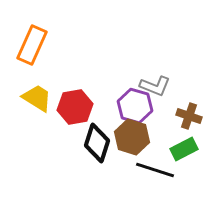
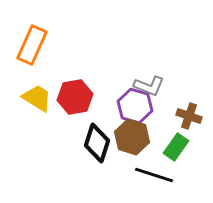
gray L-shape: moved 6 px left
red hexagon: moved 10 px up
green rectangle: moved 8 px left, 2 px up; rotated 28 degrees counterclockwise
black line: moved 1 px left, 5 px down
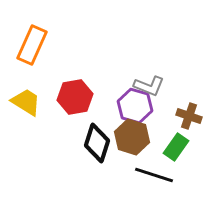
yellow trapezoid: moved 11 px left, 4 px down
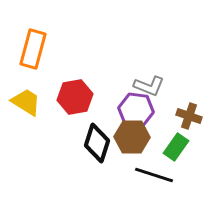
orange rectangle: moved 1 px right, 4 px down; rotated 9 degrees counterclockwise
purple hexagon: moved 1 px right, 4 px down; rotated 8 degrees counterclockwise
brown hexagon: rotated 16 degrees counterclockwise
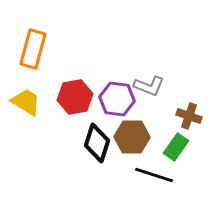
purple hexagon: moved 19 px left, 11 px up
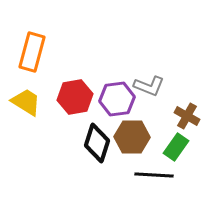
orange rectangle: moved 1 px left, 3 px down
purple hexagon: rotated 16 degrees counterclockwise
brown cross: moved 2 px left; rotated 10 degrees clockwise
black line: rotated 15 degrees counterclockwise
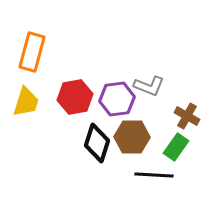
yellow trapezoid: rotated 76 degrees clockwise
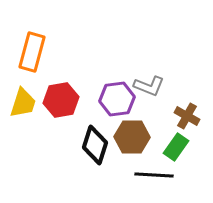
red hexagon: moved 14 px left, 3 px down
yellow trapezoid: moved 3 px left, 1 px down
black diamond: moved 2 px left, 2 px down
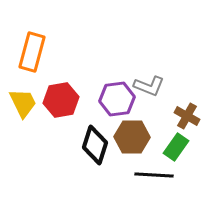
yellow trapezoid: rotated 44 degrees counterclockwise
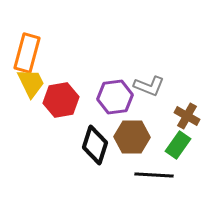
orange rectangle: moved 5 px left, 1 px down
purple hexagon: moved 2 px left, 2 px up
yellow trapezoid: moved 8 px right, 20 px up
green rectangle: moved 2 px right, 2 px up
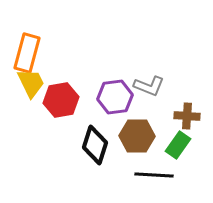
brown cross: rotated 25 degrees counterclockwise
brown hexagon: moved 5 px right, 1 px up
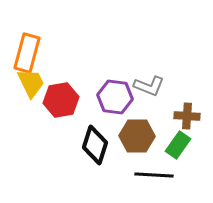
purple hexagon: rotated 16 degrees clockwise
